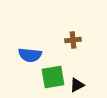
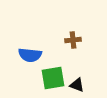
green square: moved 1 px down
black triangle: rotated 49 degrees clockwise
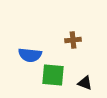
green square: moved 3 px up; rotated 15 degrees clockwise
black triangle: moved 8 px right, 2 px up
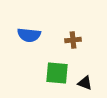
blue semicircle: moved 1 px left, 20 px up
green square: moved 4 px right, 2 px up
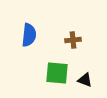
blue semicircle: rotated 90 degrees counterclockwise
black triangle: moved 3 px up
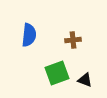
green square: rotated 25 degrees counterclockwise
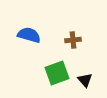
blue semicircle: rotated 80 degrees counterclockwise
black triangle: rotated 28 degrees clockwise
